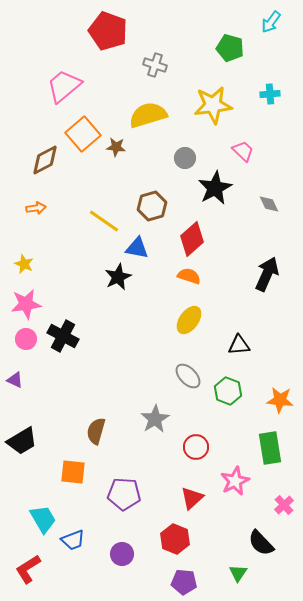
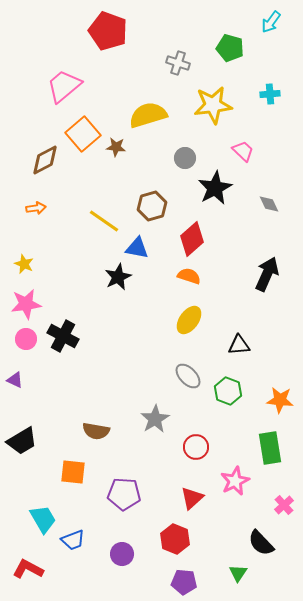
gray cross at (155, 65): moved 23 px right, 2 px up
brown semicircle at (96, 431): rotated 96 degrees counterclockwise
red L-shape at (28, 569): rotated 60 degrees clockwise
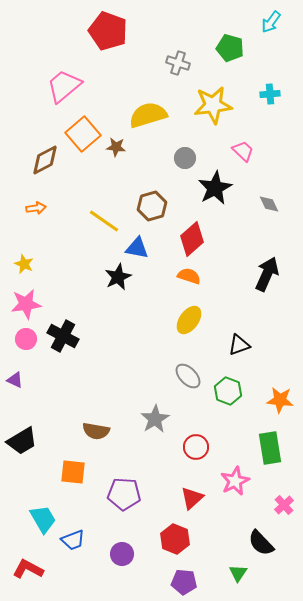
black triangle at (239, 345): rotated 15 degrees counterclockwise
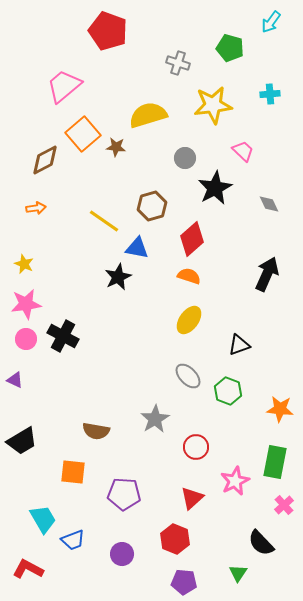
orange star at (280, 400): moved 9 px down
green rectangle at (270, 448): moved 5 px right, 14 px down; rotated 20 degrees clockwise
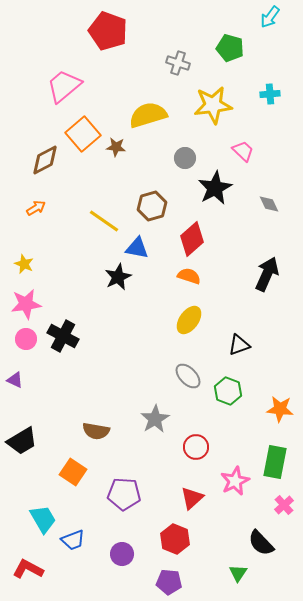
cyan arrow at (271, 22): moved 1 px left, 5 px up
orange arrow at (36, 208): rotated 24 degrees counterclockwise
orange square at (73, 472): rotated 28 degrees clockwise
purple pentagon at (184, 582): moved 15 px left
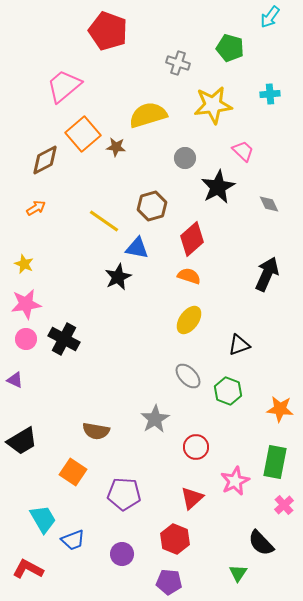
black star at (215, 188): moved 3 px right, 1 px up
black cross at (63, 336): moved 1 px right, 3 px down
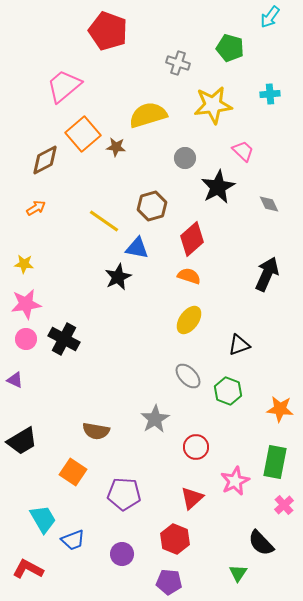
yellow star at (24, 264): rotated 18 degrees counterclockwise
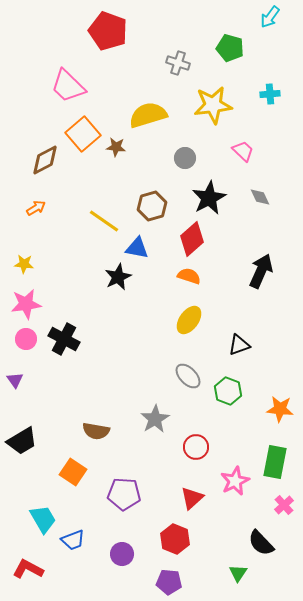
pink trapezoid at (64, 86): moved 4 px right; rotated 96 degrees counterclockwise
black star at (218, 187): moved 9 px left, 11 px down
gray diamond at (269, 204): moved 9 px left, 7 px up
black arrow at (267, 274): moved 6 px left, 3 px up
purple triangle at (15, 380): rotated 30 degrees clockwise
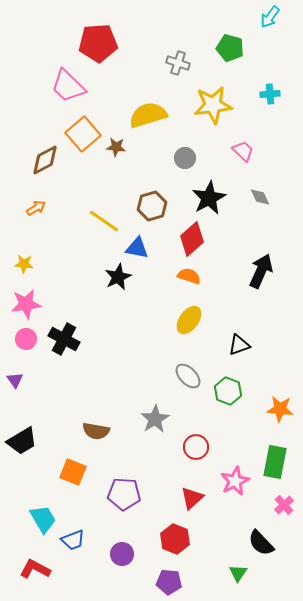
red pentagon at (108, 31): moved 10 px left, 12 px down; rotated 24 degrees counterclockwise
orange square at (73, 472): rotated 12 degrees counterclockwise
red L-shape at (28, 569): moved 7 px right
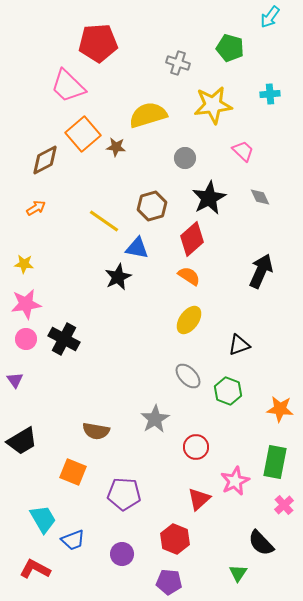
orange semicircle at (189, 276): rotated 15 degrees clockwise
red triangle at (192, 498): moved 7 px right, 1 px down
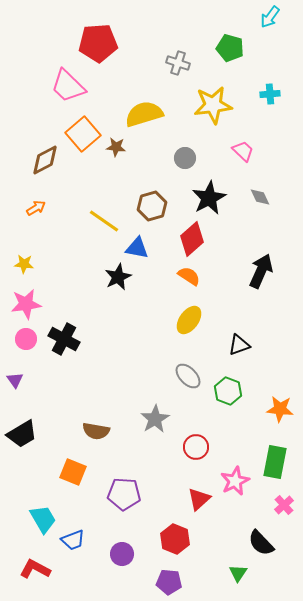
yellow semicircle at (148, 115): moved 4 px left, 1 px up
black trapezoid at (22, 441): moved 7 px up
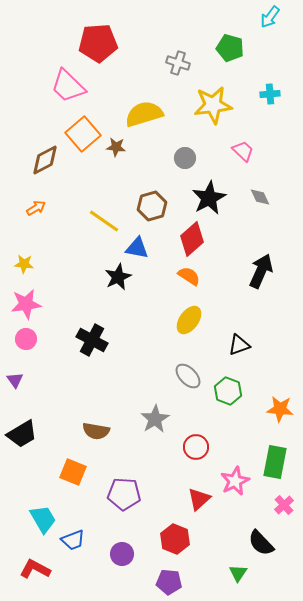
black cross at (64, 339): moved 28 px right, 1 px down
